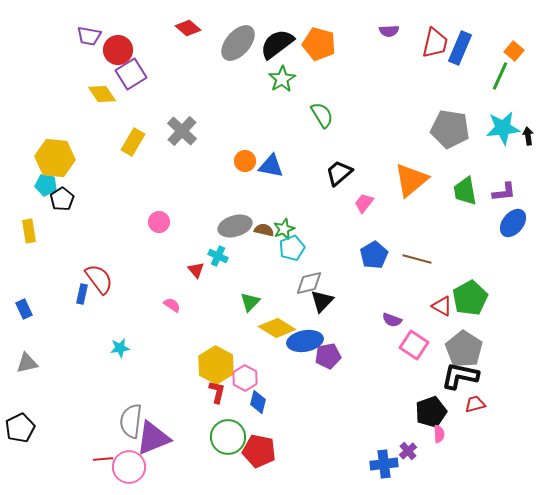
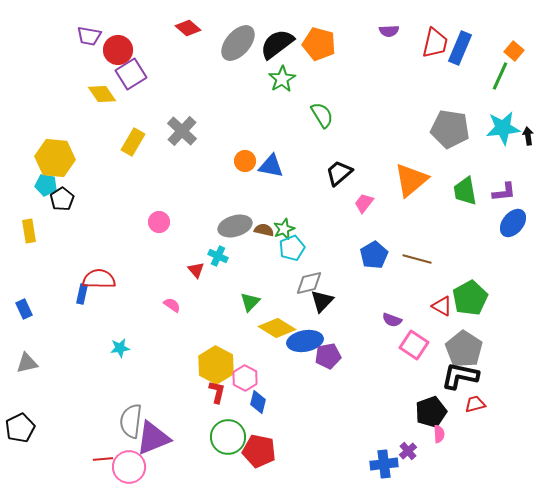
red semicircle at (99, 279): rotated 52 degrees counterclockwise
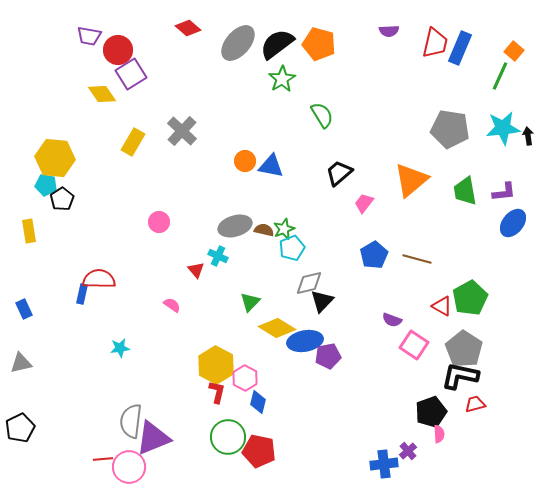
gray triangle at (27, 363): moved 6 px left
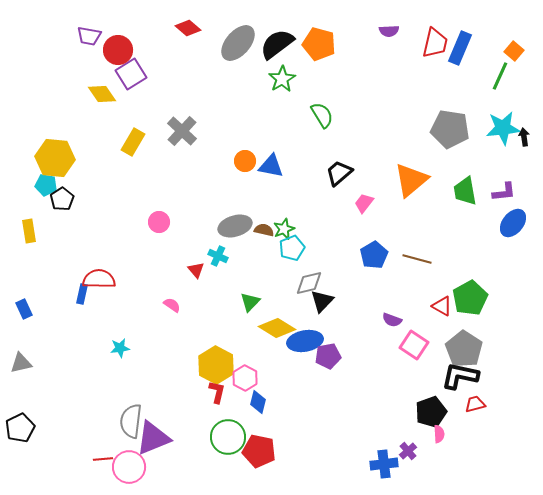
black arrow at (528, 136): moved 4 px left, 1 px down
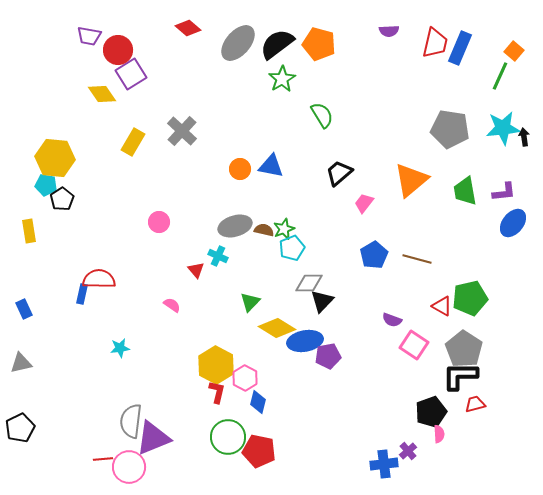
orange circle at (245, 161): moved 5 px left, 8 px down
gray diamond at (309, 283): rotated 12 degrees clockwise
green pentagon at (470, 298): rotated 16 degrees clockwise
black L-shape at (460, 376): rotated 12 degrees counterclockwise
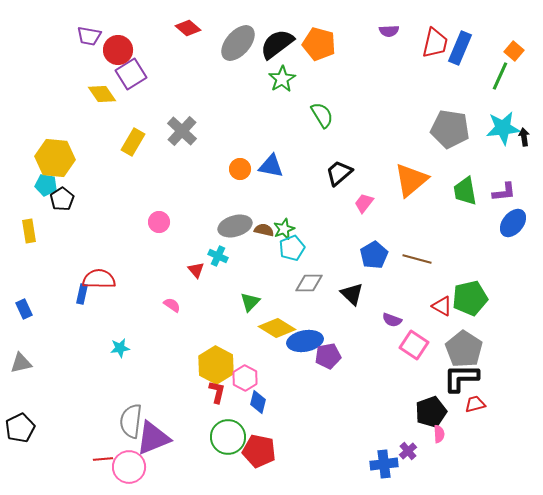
black triangle at (322, 301): moved 30 px right, 7 px up; rotated 30 degrees counterclockwise
black L-shape at (460, 376): moved 1 px right, 2 px down
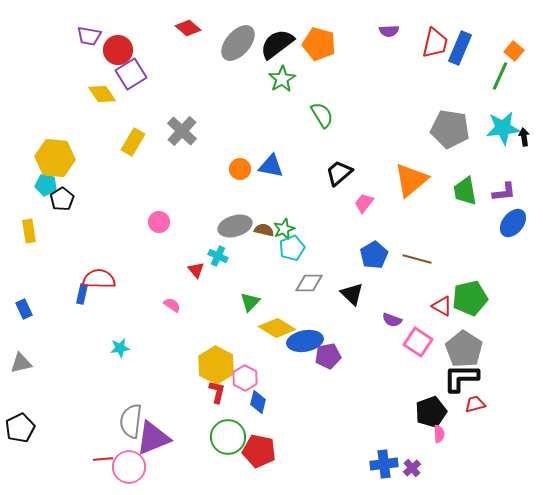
pink square at (414, 345): moved 4 px right, 3 px up
purple cross at (408, 451): moved 4 px right, 17 px down
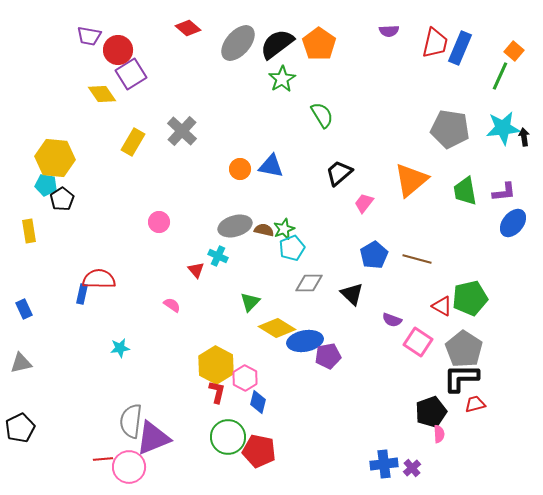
orange pentagon at (319, 44): rotated 20 degrees clockwise
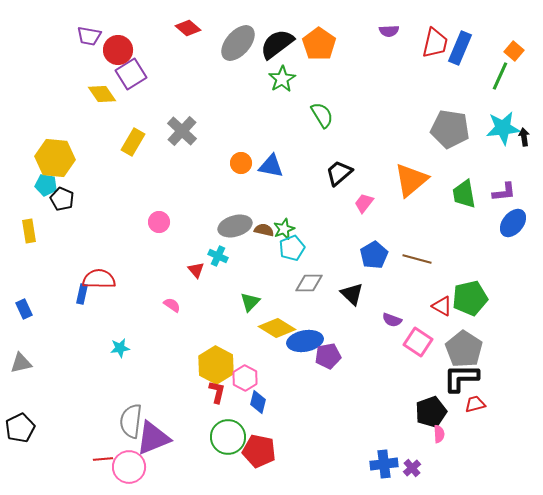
orange circle at (240, 169): moved 1 px right, 6 px up
green trapezoid at (465, 191): moved 1 px left, 3 px down
black pentagon at (62, 199): rotated 15 degrees counterclockwise
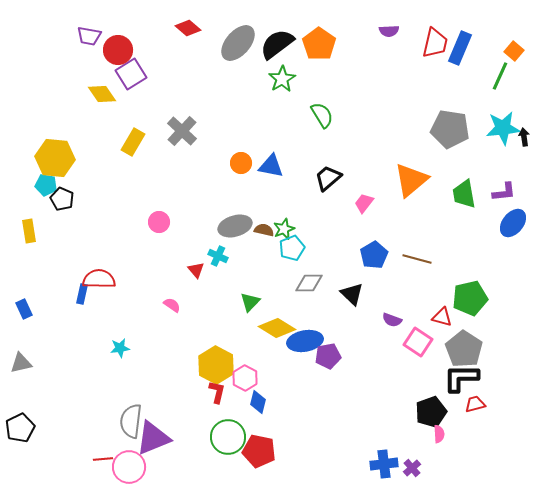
black trapezoid at (339, 173): moved 11 px left, 5 px down
red triangle at (442, 306): moved 11 px down; rotated 15 degrees counterclockwise
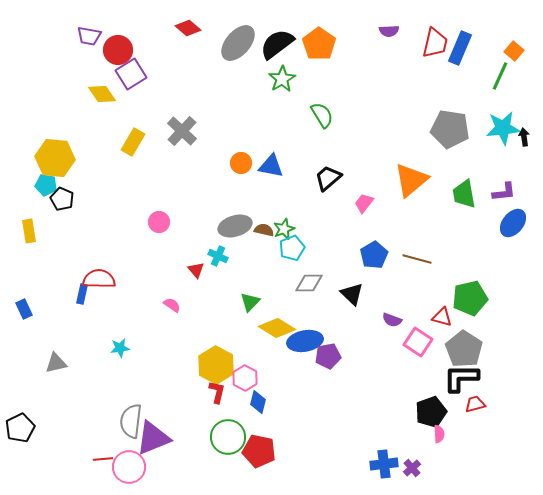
gray triangle at (21, 363): moved 35 px right
